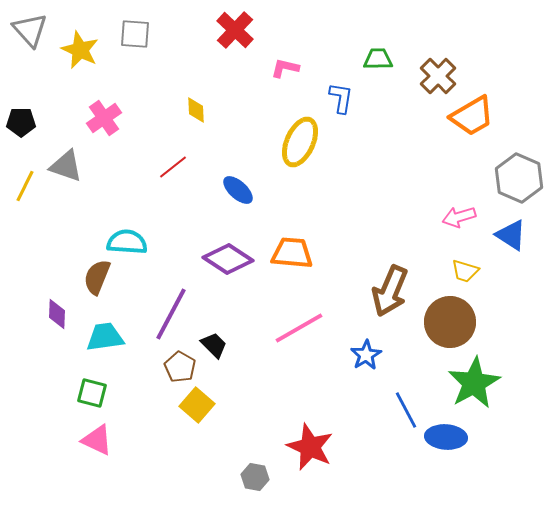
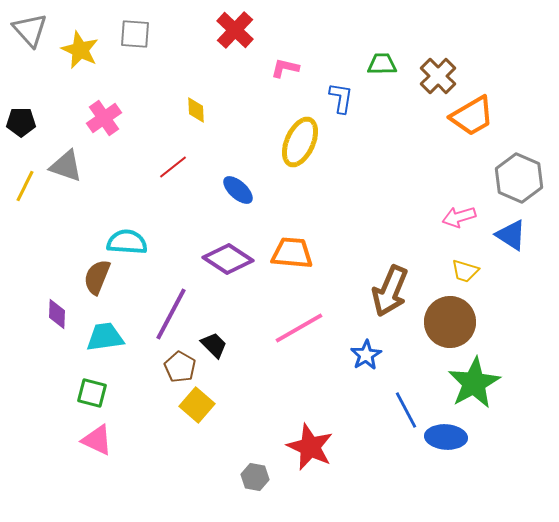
green trapezoid at (378, 59): moved 4 px right, 5 px down
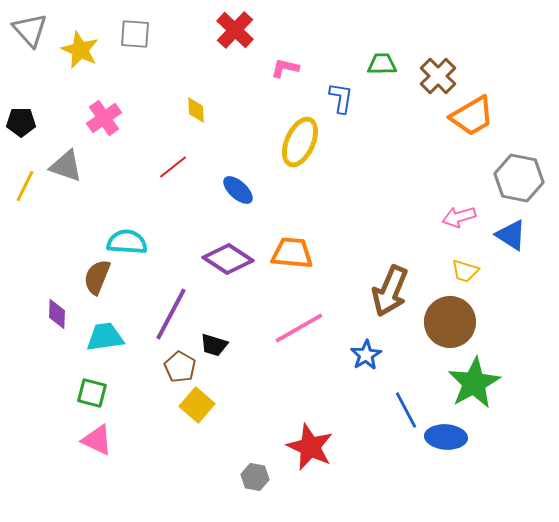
gray hexagon at (519, 178): rotated 12 degrees counterclockwise
black trapezoid at (214, 345): rotated 152 degrees clockwise
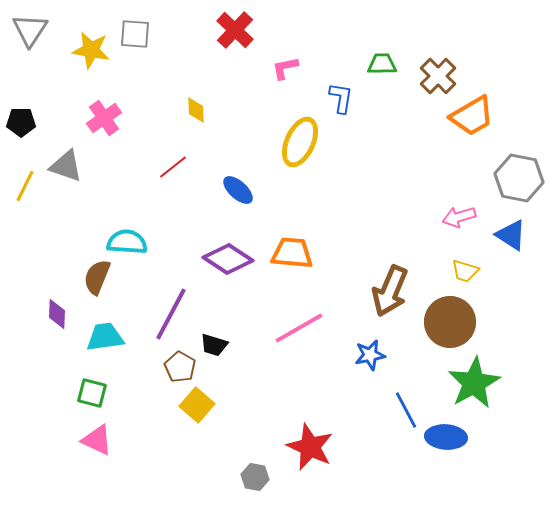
gray triangle at (30, 30): rotated 15 degrees clockwise
yellow star at (80, 50): moved 11 px right; rotated 15 degrees counterclockwise
pink L-shape at (285, 68): rotated 24 degrees counterclockwise
blue star at (366, 355): moved 4 px right; rotated 20 degrees clockwise
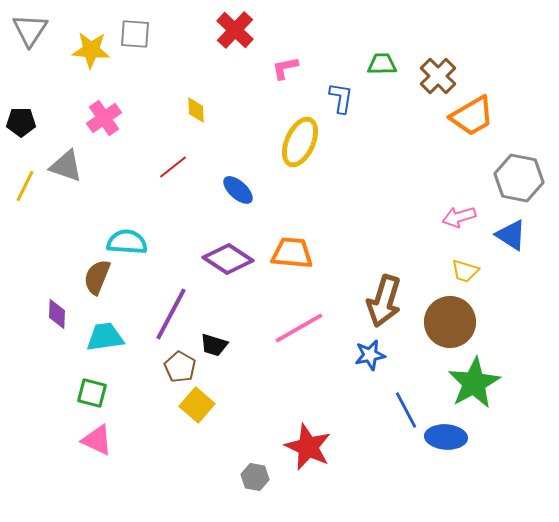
yellow star at (91, 50): rotated 6 degrees counterclockwise
brown arrow at (390, 291): moved 6 px left, 10 px down; rotated 6 degrees counterclockwise
red star at (310, 447): moved 2 px left
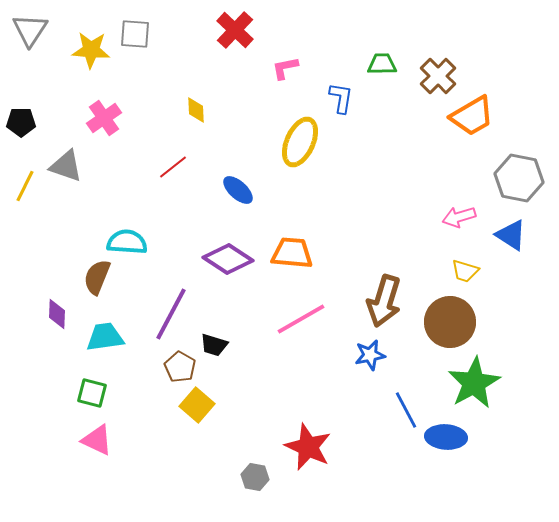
pink line at (299, 328): moved 2 px right, 9 px up
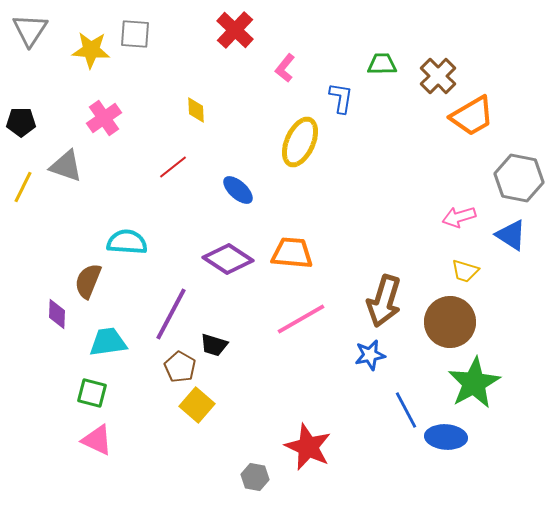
pink L-shape at (285, 68): rotated 40 degrees counterclockwise
yellow line at (25, 186): moved 2 px left, 1 px down
brown semicircle at (97, 277): moved 9 px left, 4 px down
cyan trapezoid at (105, 337): moved 3 px right, 5 px down
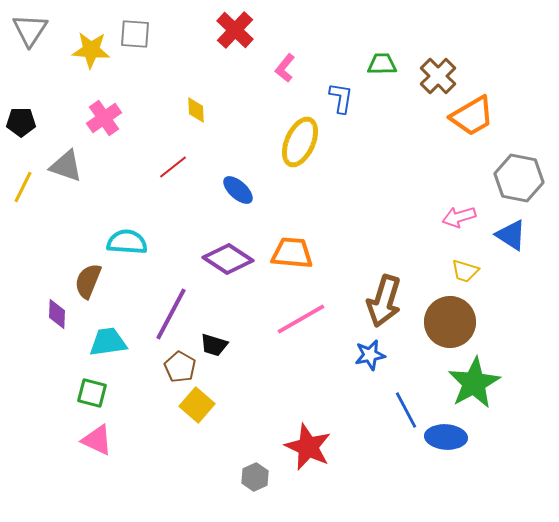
gray hexagon at (255, 477): rotated 24 degrees clockwise
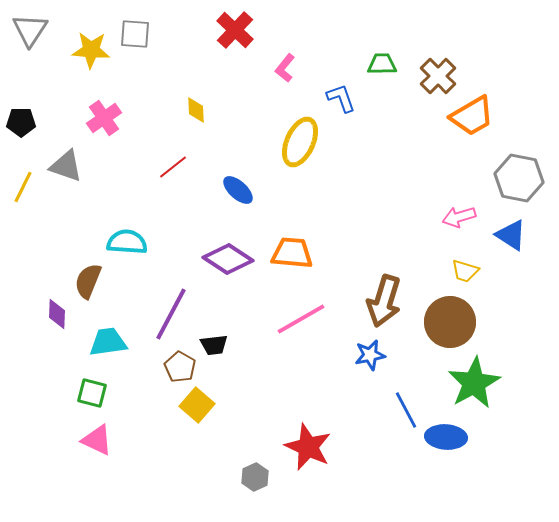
blue L-shape at (341, 98): rotated 28 degrees counterclockwise
black trapezoid at (214, 345): rotated 24 degrees counterclockwise
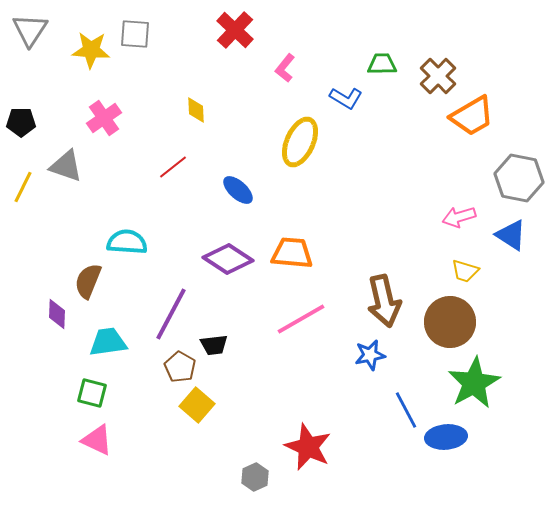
blue L-shape at (341, 98): moved 5 px right; rotated 140 degrees clockwise
brown arrow at (384, 301): rotated 30 degrees counterclockwise
blue ellipse at (446, 437): rotated 9 degrees counterclockwise
